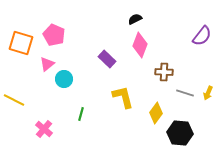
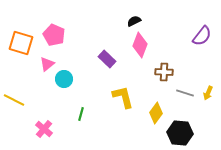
black semicircle: moved 1 px left, 2 px down
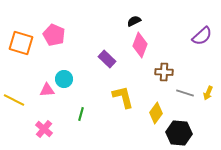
purple semicircle: rotated 10 degrees clockwise
pink triangle: moved 26 px down; rotated 35 degrees clockwise
black hexagon: moved 1 px left
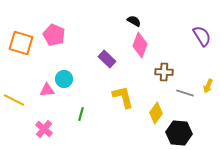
black semicircle: rotated 56 degrees clockwise
purple semicircle: rotated 80 degrees counterclockwise
yellow arrow: moved 7 px up
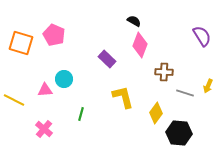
pink triangle: moved 2 px left
